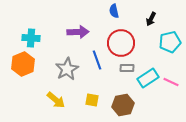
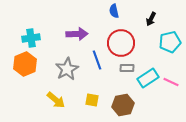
purple arrow: moved 1 px left, 2 px down
cyan cross: rotated 12 degrees counterclockwise
orange hexagon: moved 2 px right
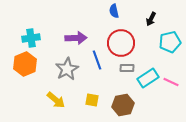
purple arrow: moved 1 px left, 4 px down
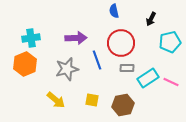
gray star: rotated 15 degrees clockwise
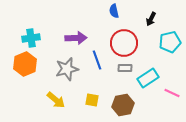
red circle: moved 3 px right
gray rectangle: moved 2 px left
pink line: moved 1 px right, 11 px down
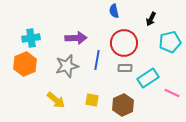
blue line: rotated 30 degrees clockwise
gray star: moved 3 px up
brown hexagon: rotated 15 degrees counterclockwise
